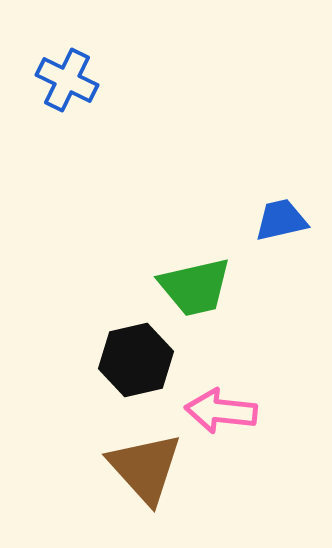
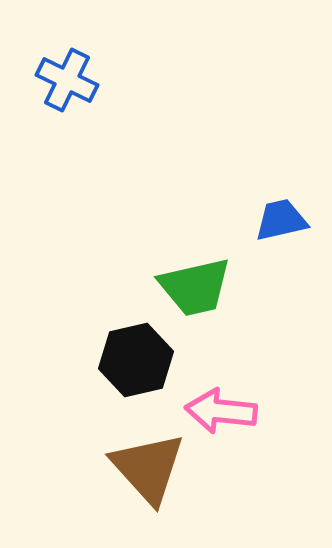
brown triangle: moved 3 px right
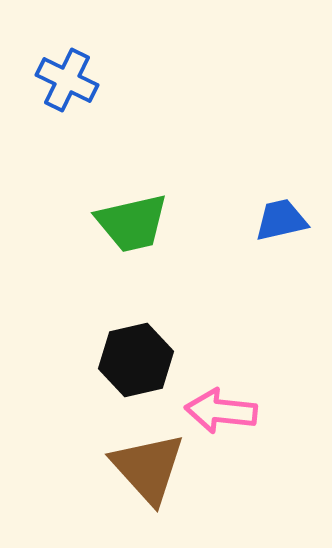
green trapezoid: moved 63 px left, 64 px up
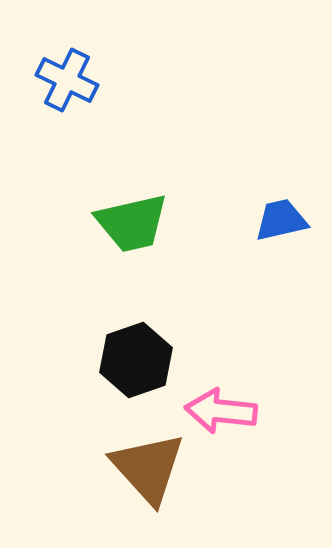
black hexagon: rotated 6 degrees counterclockwise
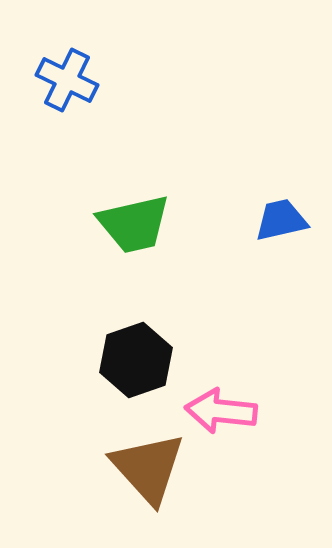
green trapezoid: moved 2 px right, 1 px down
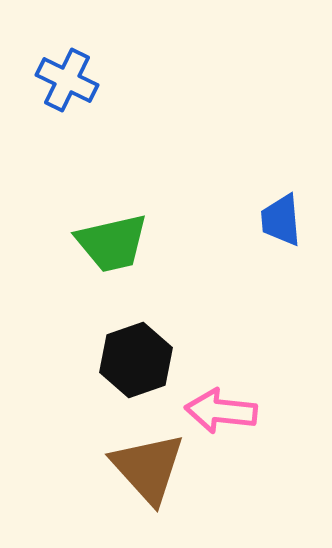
blue trapezoid: rotated 82 degrees counterclockwise
green trapezoid: moved 22 px left, 19 px down
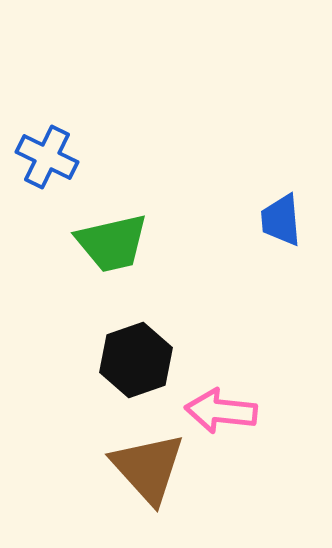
blue cross: moved 20 px left, 77 px down
